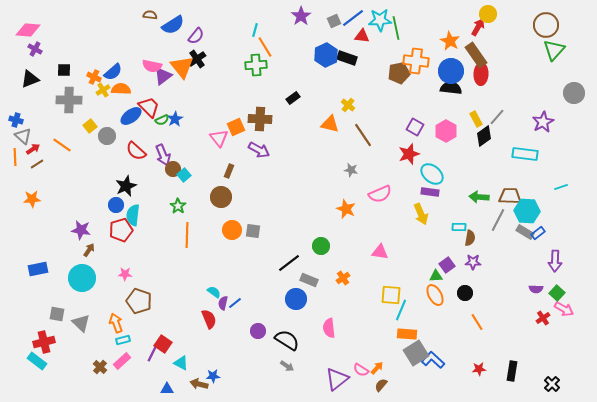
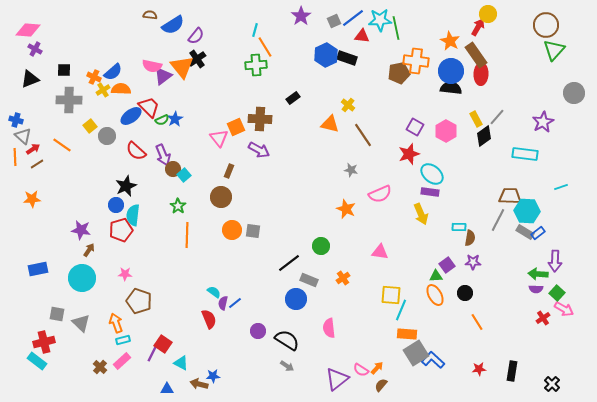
green arrow at (479, 197): moved 59 px right, 77 px down
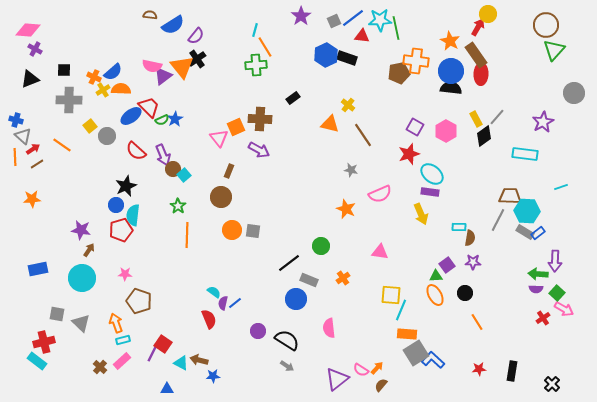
brown arrow at (199, 384): moved 24 px up
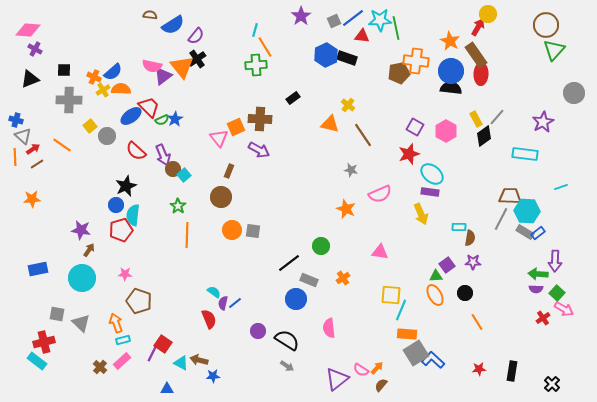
gray line at (498, 220): moved 3 px right, 1 px up
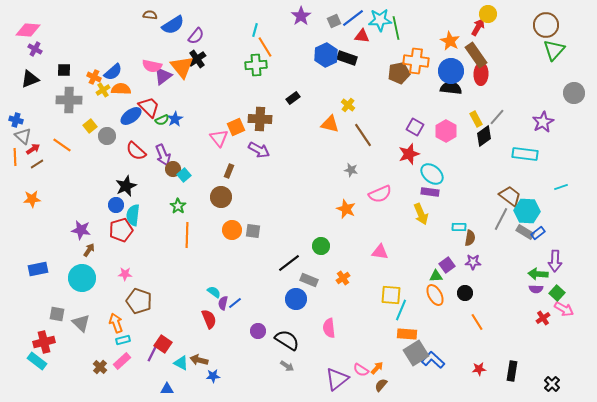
brown trapezoid at (510, 196): rotated 35 degrees clockwise
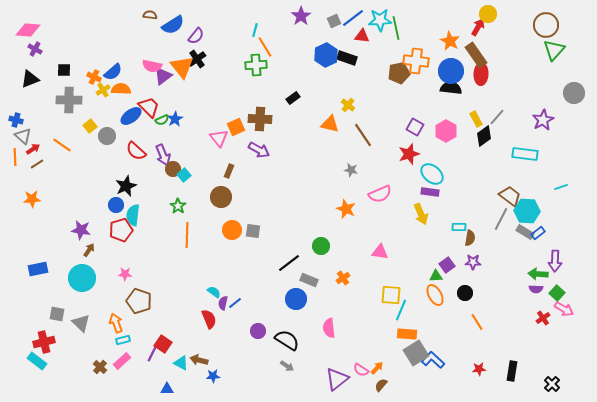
purple star at (543, 122): moved 2 px up
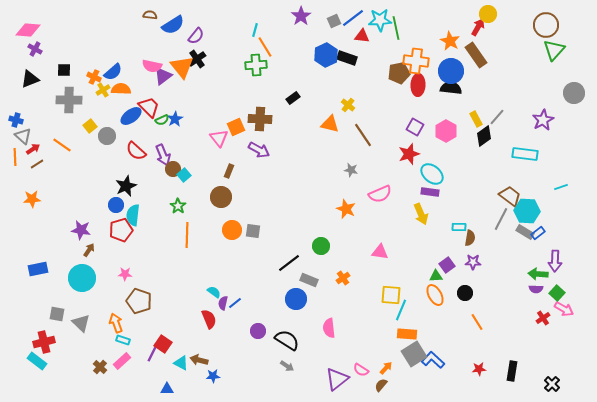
red ellipse at (481, 74): moved 63 px left, 11 px down
cyan rectangle at (123, 340): rotated 32 degrees clockwise
gray square at (416, 353): moved 2 px left, 1 px down
orange arrow at (377, 368): moved 9 px right
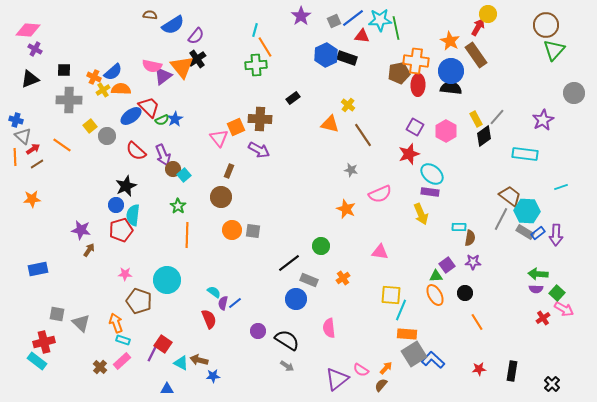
purple arrow at (555, 261): moved 1 px right, 26 px up
cyan circle at (82, 278): moved 85 px right, 2 px down
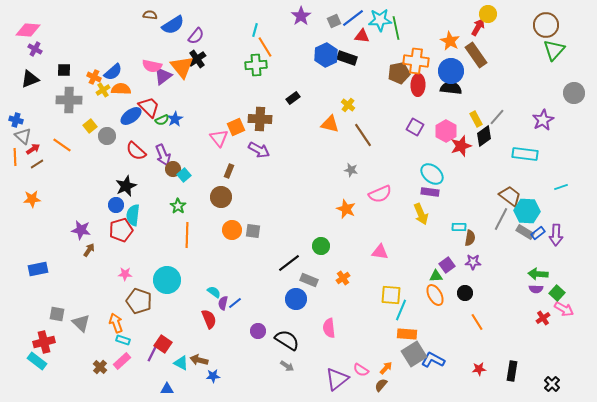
red star at (409, 154): moved 52 px right, 8 px up
blue L-shape at (433, 360): rotated 15 degrees counterclockwise
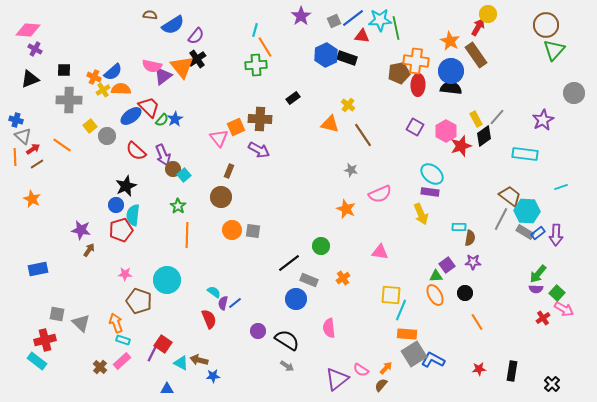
green semicircle at (162, 120): rotated 24 degrees counterclockwise
orange star at (32, 199): rotated 30 degrees clockwise
green arrow at (538, 274): rotated 54 degrees counterclockwise
red cross at (44, 342): moved 1 px right, 2 px up
